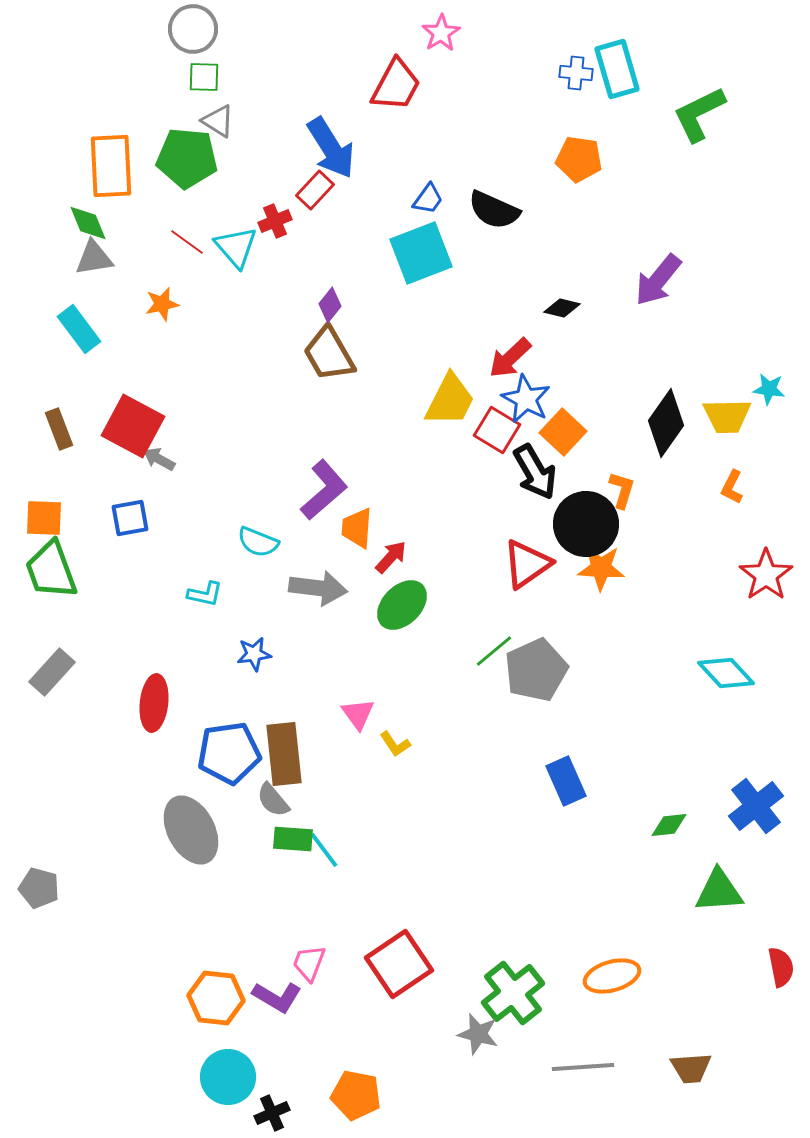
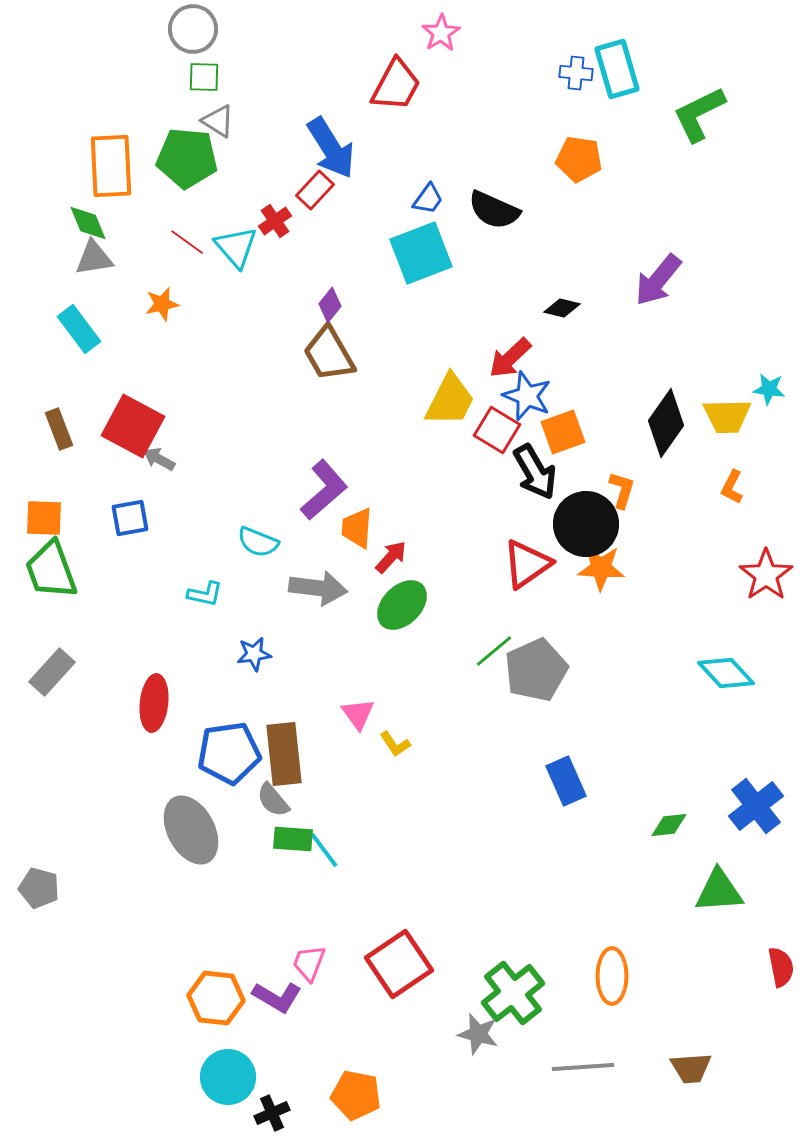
red cross at (275, 221): rotated 12 degrees counterclockwise
blue star at (526, 399): moved 1 px right, 3 px up; rotated 6 degrees counterclockwise
orange square at (563, 432): rotated 27 degrees clockwise
orange ellipse at (612, 976): rotated 74 degrees counterclockwise
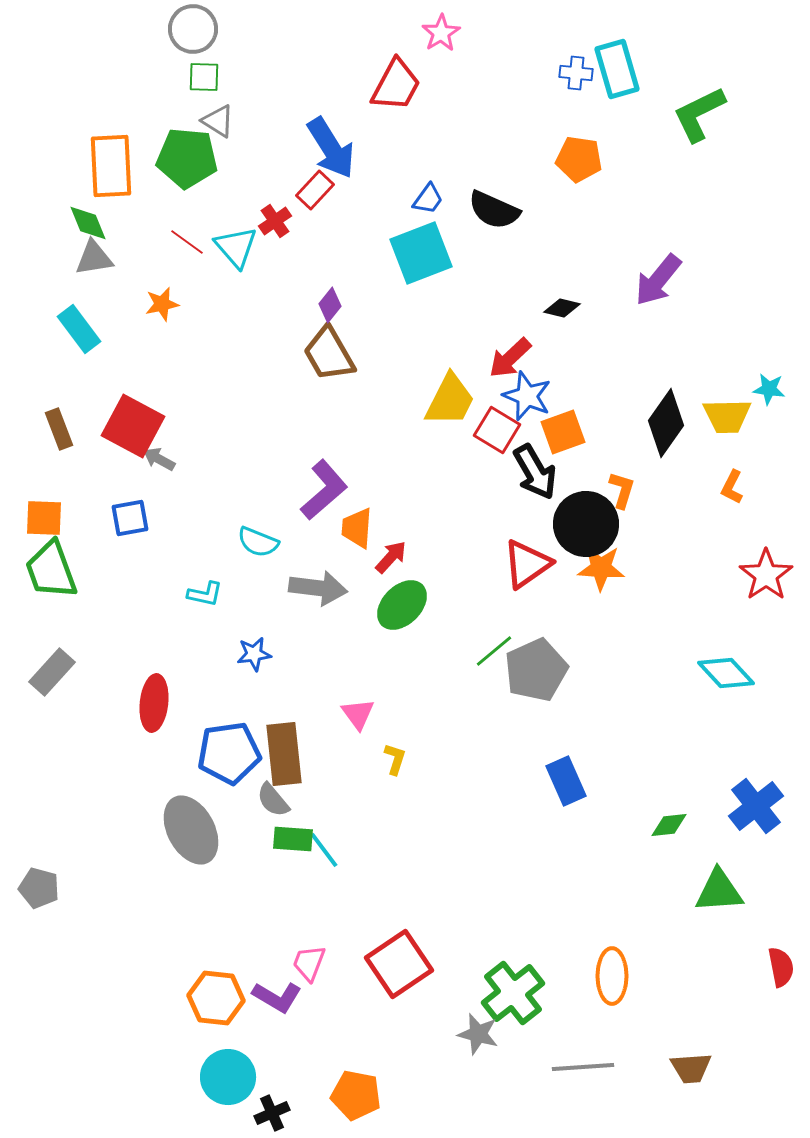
yellow L-shape at (395, 744): moved 15 px down; rotated 128 degrees counterclockwise
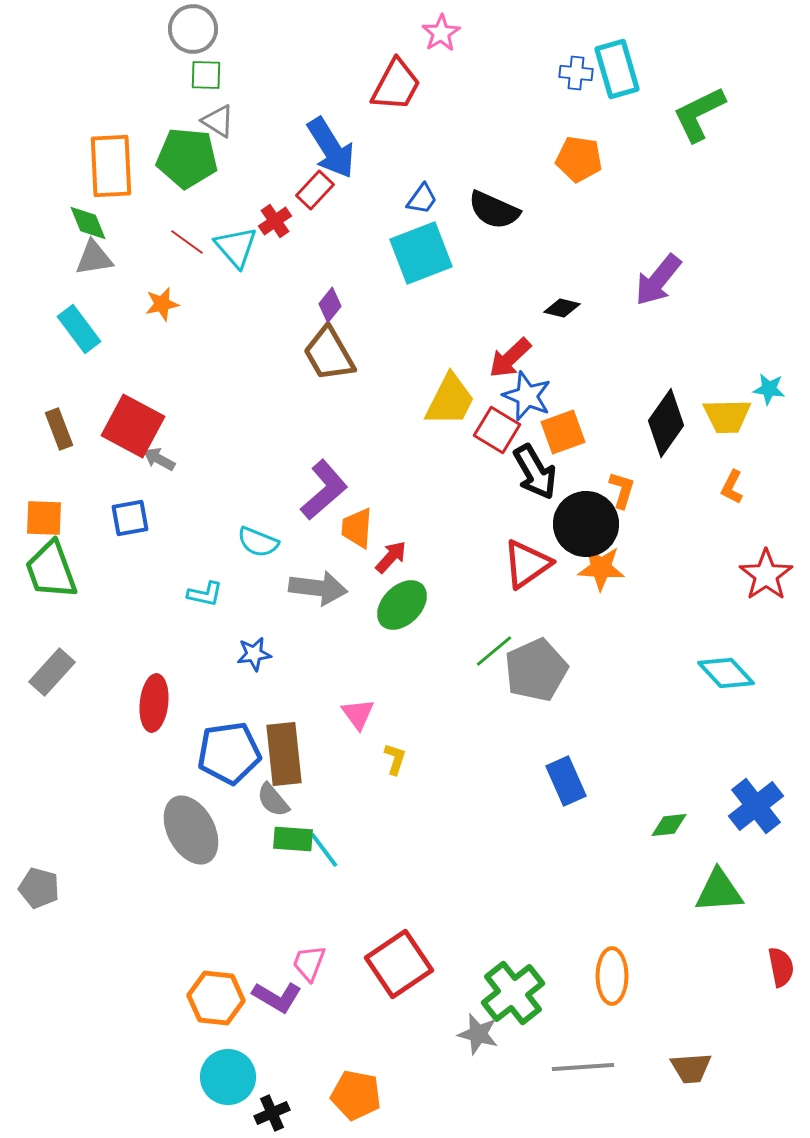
green square at (204, 77): moved 2 px right, 2 px up
blue trapezoid at (428, 199): moved 6 px left
